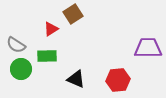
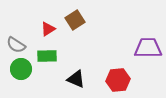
brown square: moved 2 px right, 6 px down
red triangle: moved 3 px left
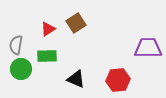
brown square: moved 1 px right, 3 px down
gray semicircle: rotated 66 degrees clockwise
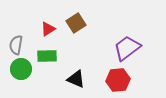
purple trapezoid: moved 21 px left; rotated 36 degrees counterclockwise
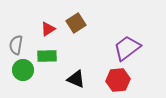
green circle: moved 2 px right, 1 px down
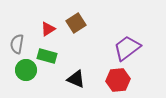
gray semicircle: moved 1 px right, 1 px up
green rectangle: rotated 18 degrees clockwise
green circle: moved 3 px right
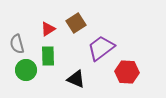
gray semicircle: rotated 24 degrees counterclockwise
purple trapezoid: moved 26 px left
green rectangle: moved 1 px right; rotated 72 degrees clockwise
red hexagon: moved 9 px right, 8 px up; rotated 10 degrees clockwise
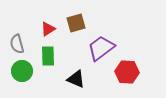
brown square: rotated 18 degrees clockwise
green circle: moved 4 px left, 1 px down
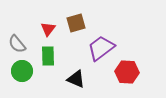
red triangle: rotated 21 degrees counterclockwise
gray semicircle: rotated 24 degrees counterclockwise
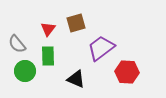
green circle: moved 3 px right
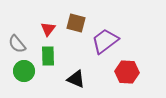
brown square: rotated 30 degrees clockwise
purple trapezoid: moved 4 px right, 7 px up
green circle: moved 1 px left
